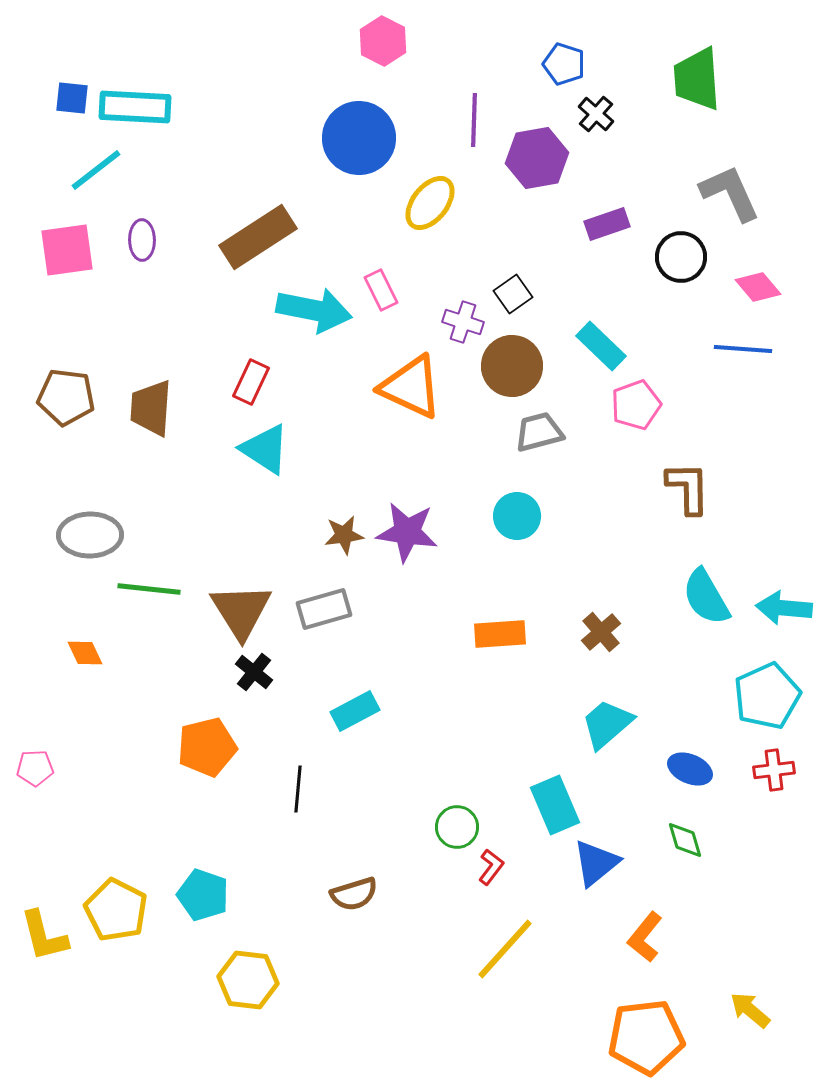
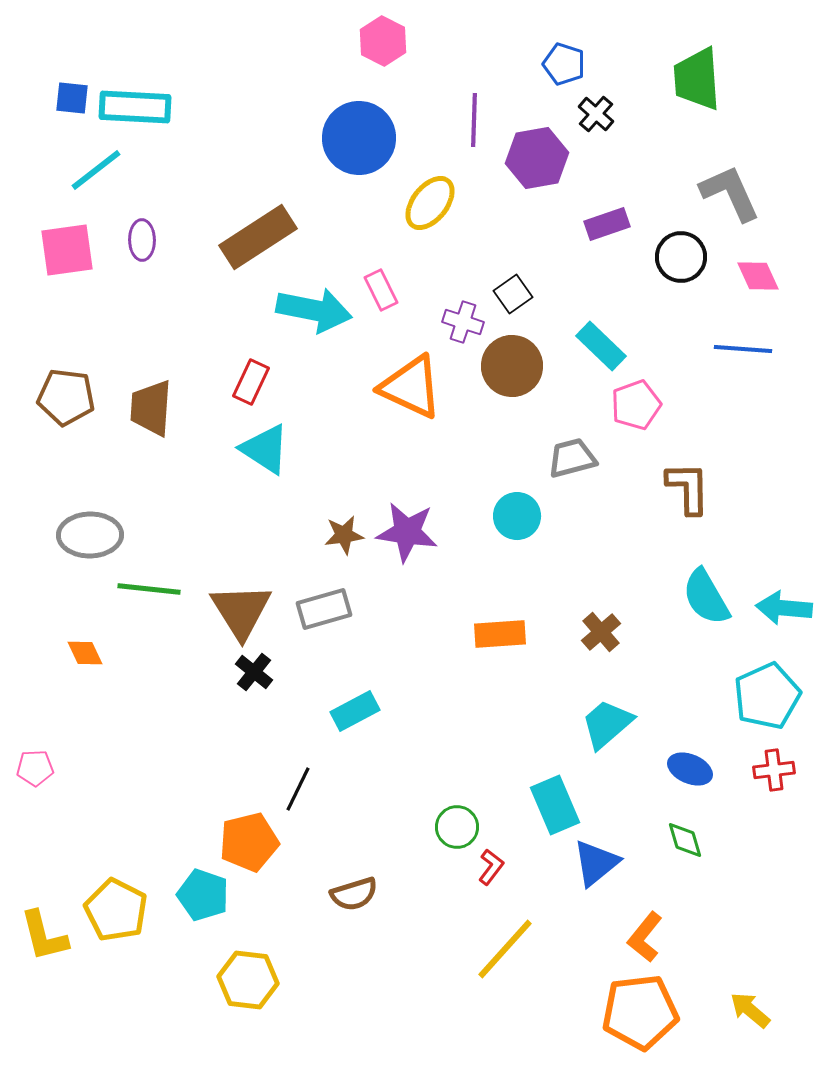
pink diamond at (758, 287): moved 11 px up; rotated 15 degrees clockwise
gray trapezoid at (539, 432): moved 33 px right, 26 px down
orange pentagon at (207, 747): moved 42 px right, 95 px down
black line at (298, 789): rotated 21 degrees clockwise
orange pentagon at (646, 1037): moved 6 px left, 25 px up
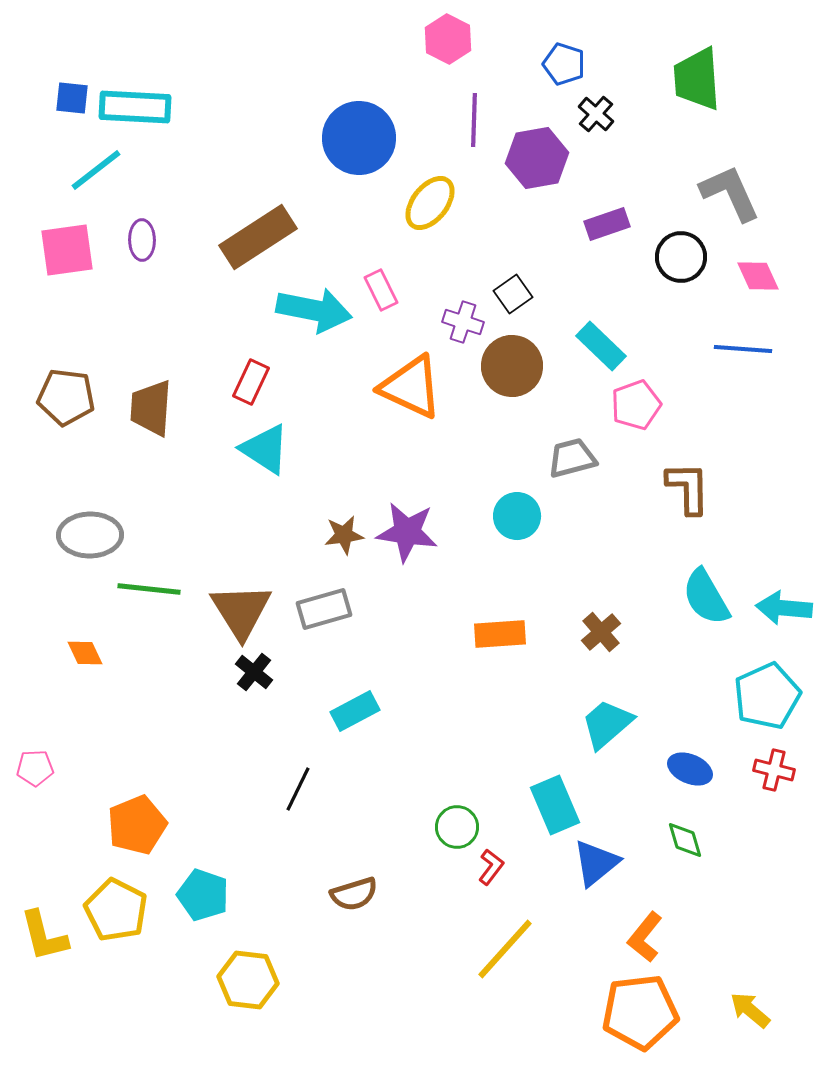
pink hexagon at (383, 41): moved 65 px right, 2 px up
red cross at (774, 770): rotated 21 degrees clockwise
orange pentagon at (249, 842): moved 112 px left, 17 px up; rotated 8 degrees counterclockwise
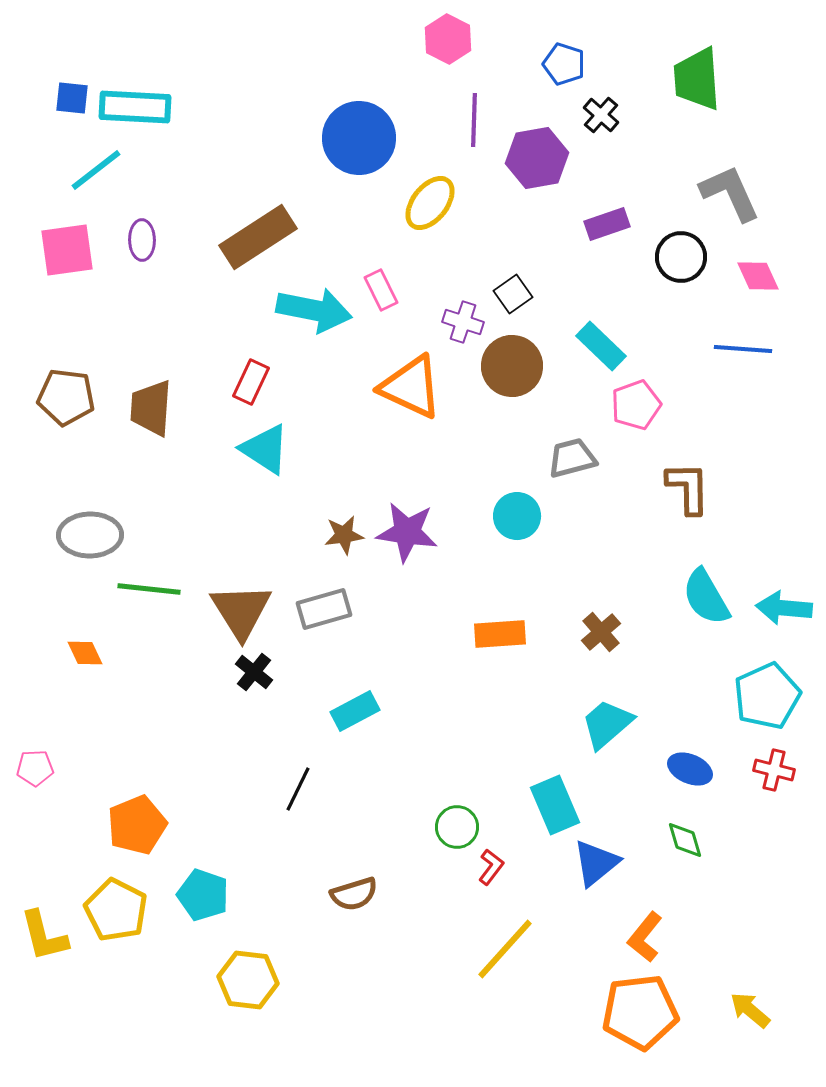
black cross at (596, 114): moved 5 px right, 1 px down
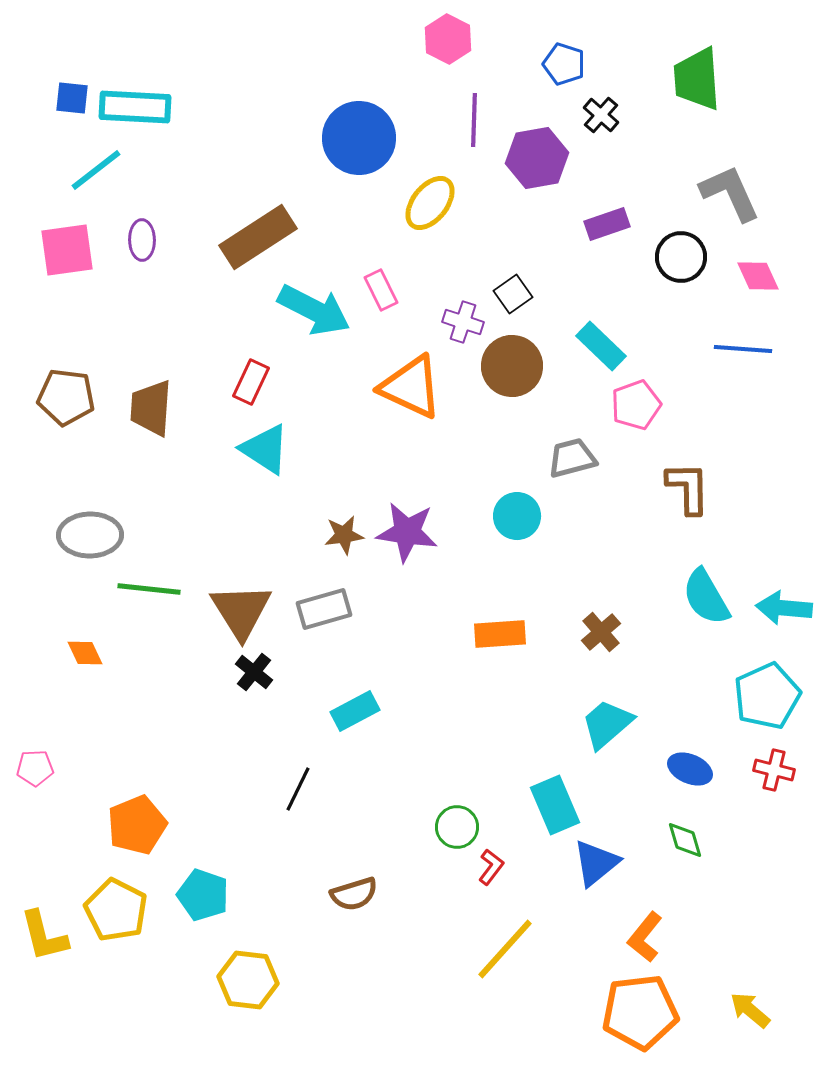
cyan arrow at (314, 310): rotated 16 degrees clockwise
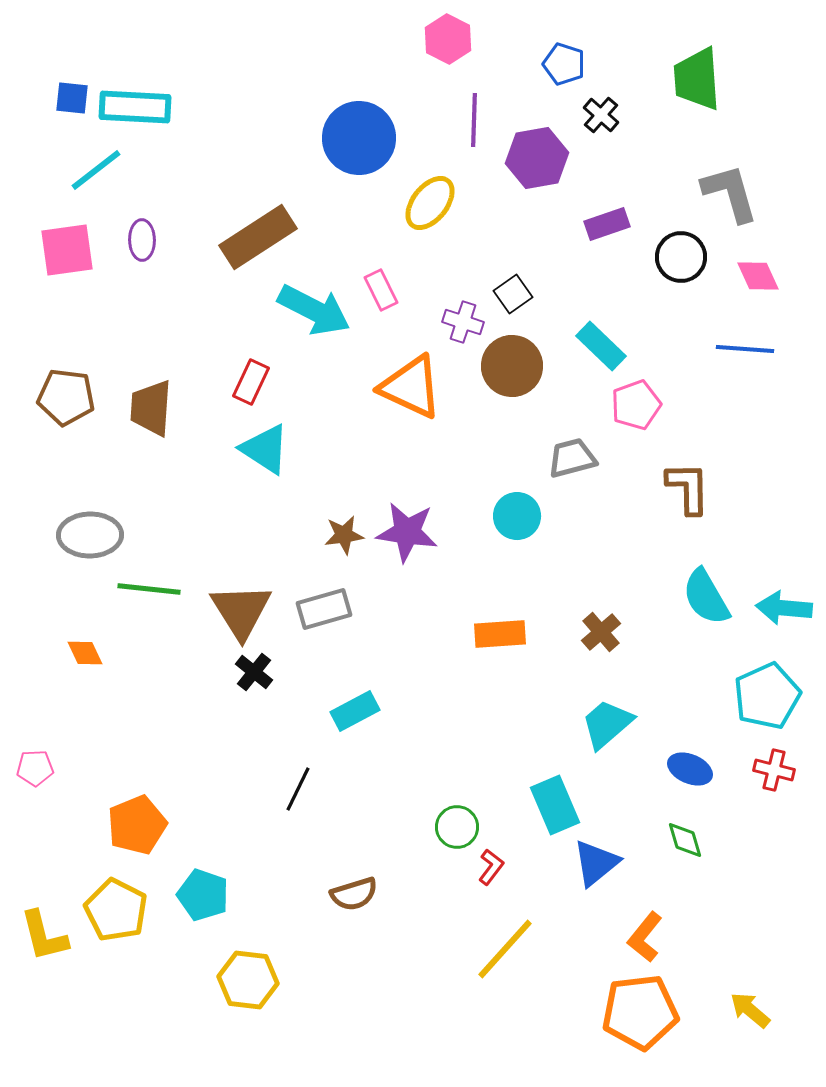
gray L-shape at (730, 193): rotated 8 degrees clockwise
blue line at (743, 349): moved 2 px right
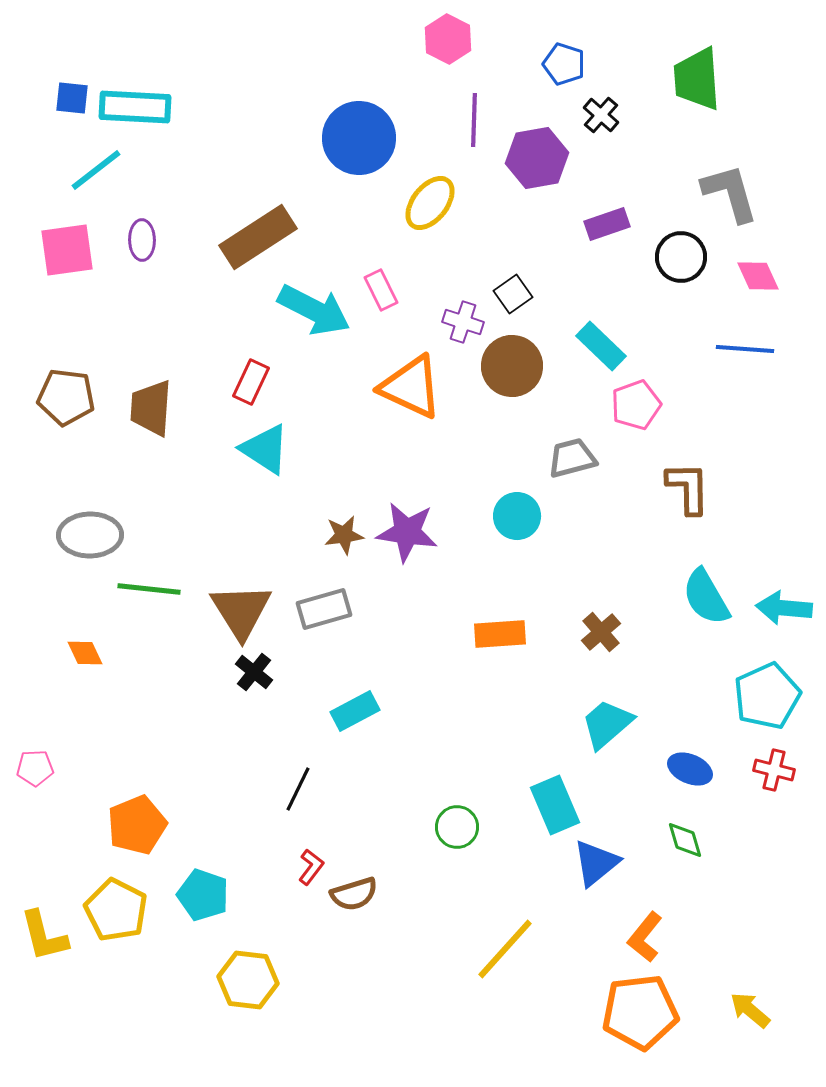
red L-shape at (491, 867): moved 180 px left
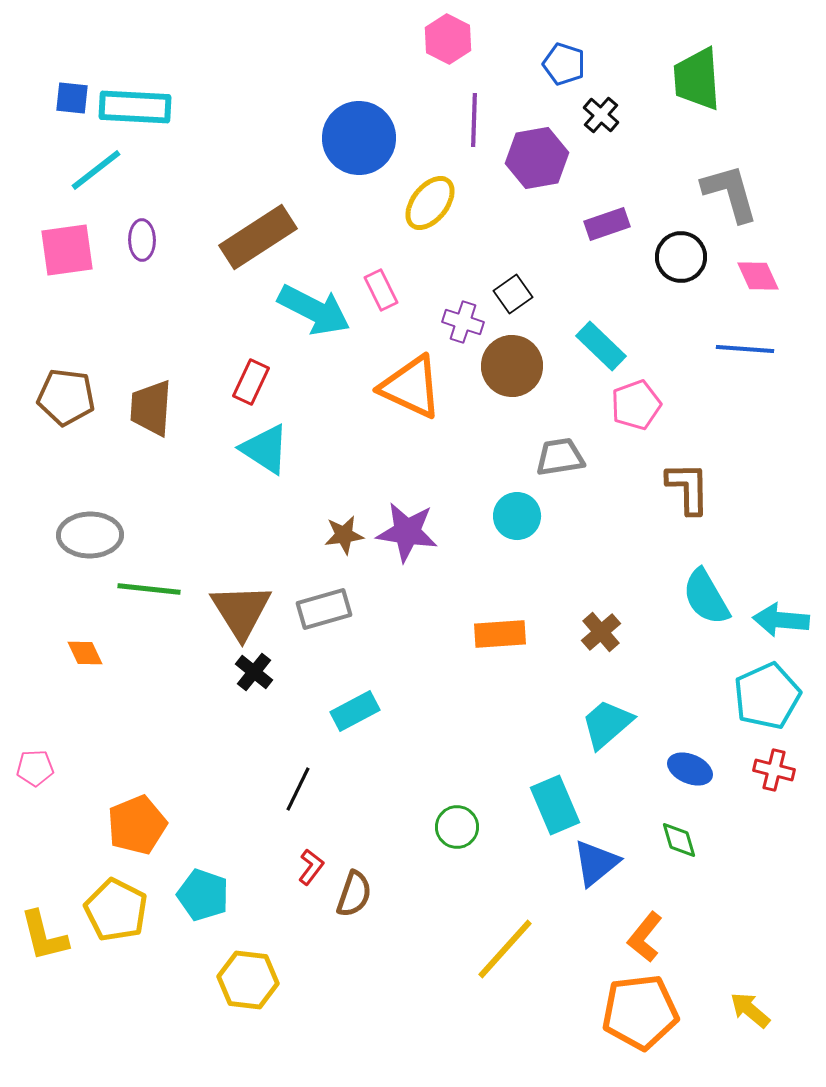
gray trapezoid at (572, 458): moved 12 px left, 1 px up; rotated 6 degrees clockwise
cyan arrow at (784, 608): moved 3 px left, 12 px down
green diamond at (685, 840): moved 6 px left
brown semicircle at (354, 894): rotated 54 degrees counterclockwise
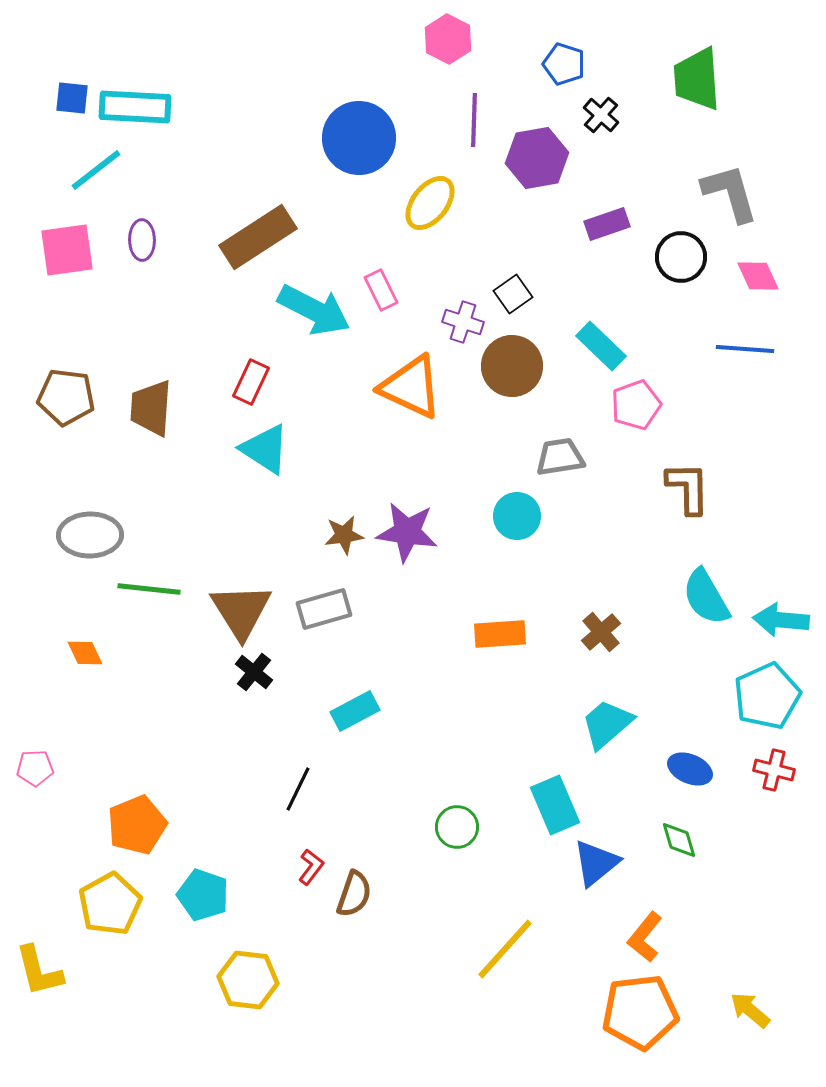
yellow pentagon at (116, 910): moved 6 px left, 6 px up; rotated 16 degrees clockwise
yellow L-shape at (44, 936): moved 5 px left, 35 px down
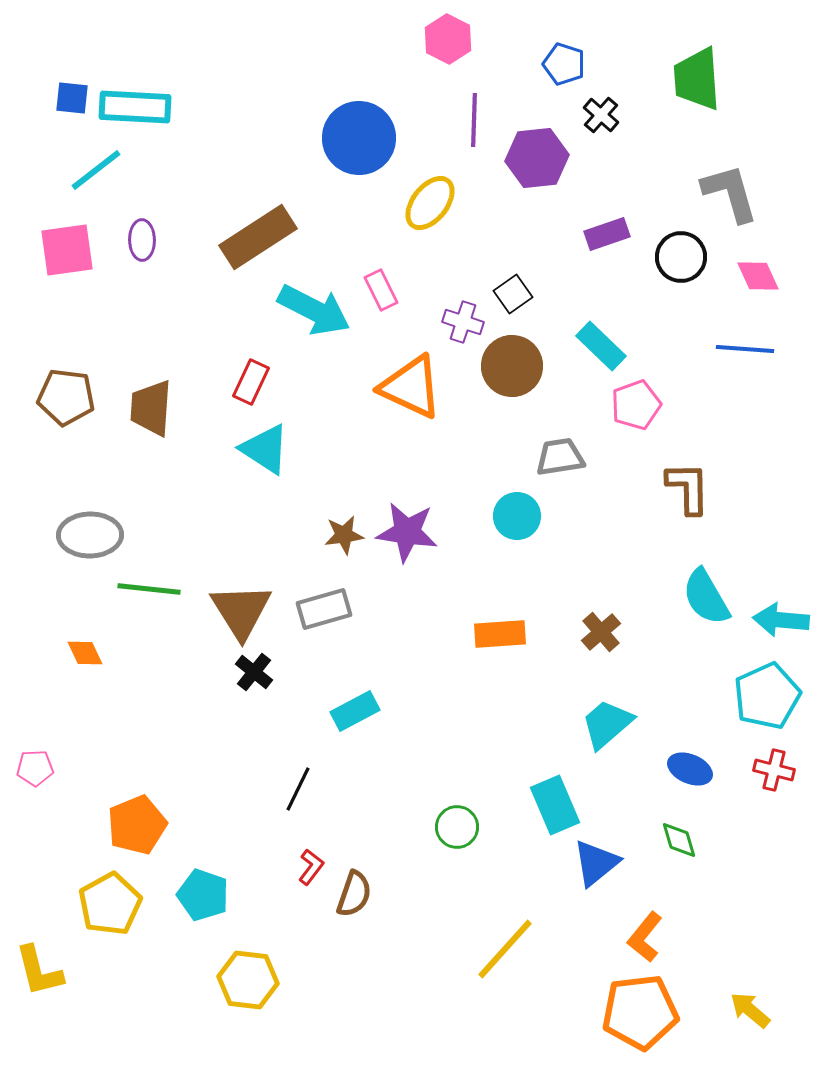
purple hexagon at (537, 158): rotated 4 degrees clockwise
purple rectangle at (607, 224): moved 10 px down
